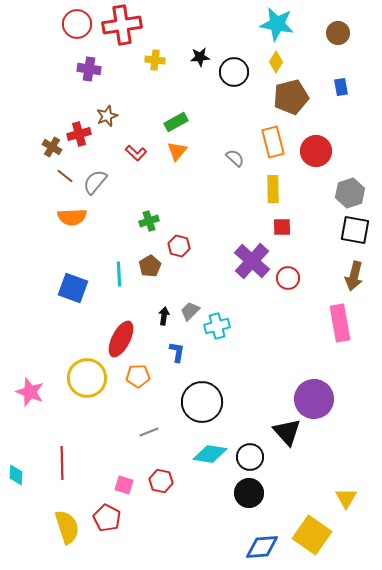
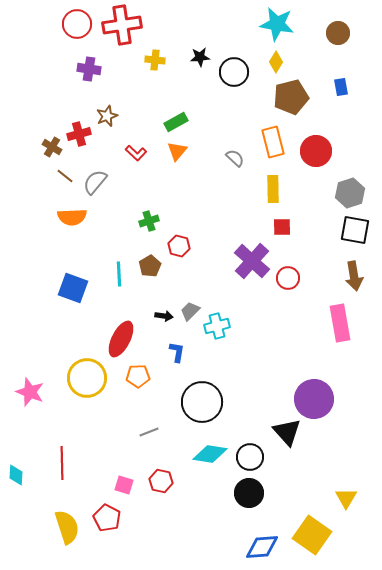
brown arrow at (354, 276): rotated 24 degrees counterclockwise
black arrow at (164, 316): rotated 90 degrees clockwise
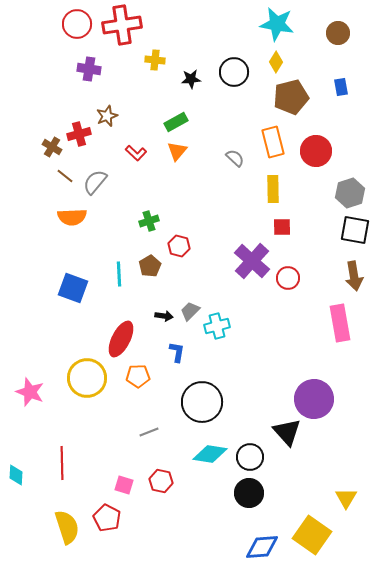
black star at (200, 57): moved 9 px left, 22 px down
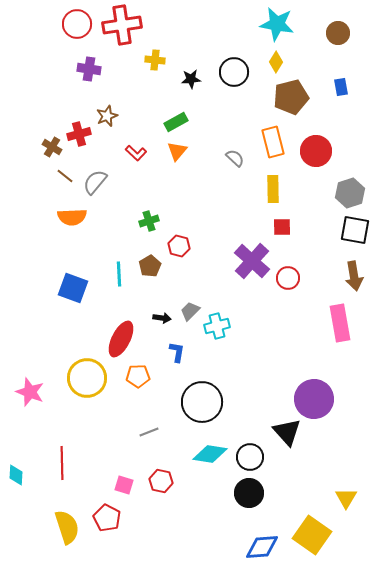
black arrow at (164, 316): moved 2 px left, 2 px down
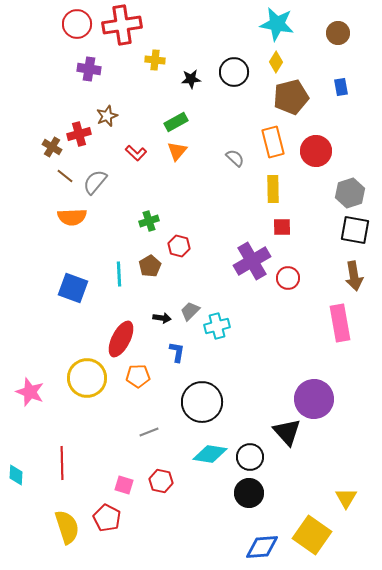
purple cross at (252, 261): rotated 18 degrees clockwise
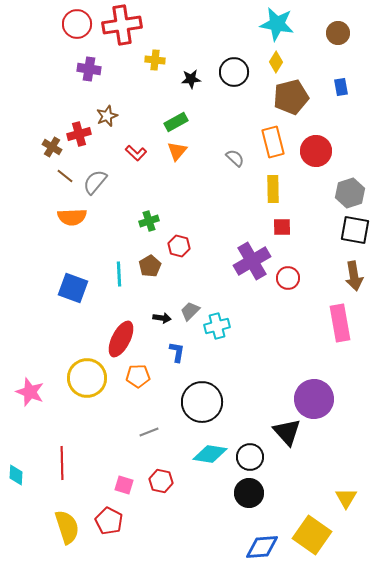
red pentagon at (107, 518): moved 2 px right, 3 px down
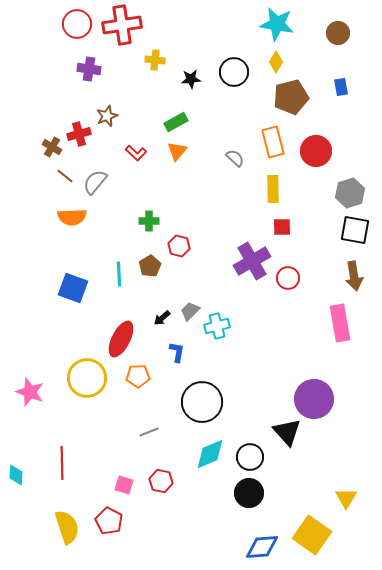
green cross at (149, 221): rotated 18 degrees clockwise
black arrow at (162, 318): rotated 132 degrees clockwise
cyan diamond at (210, 454): rotated 32 degrees counterclockwise
